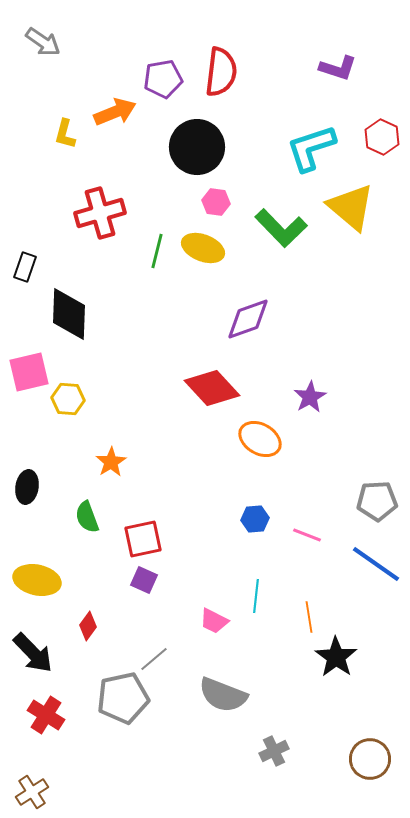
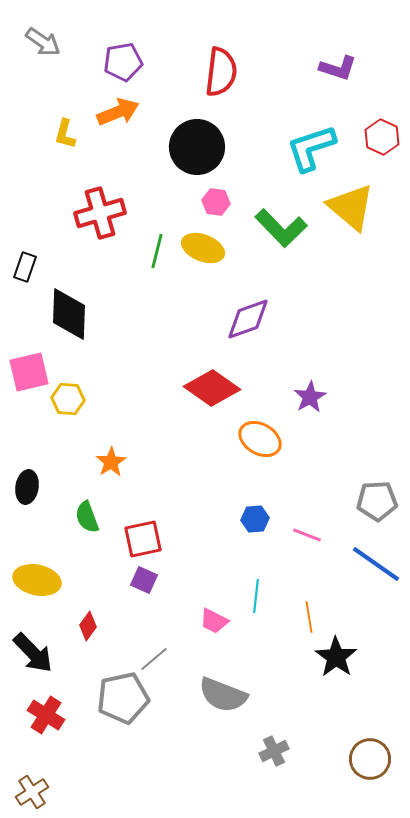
purple pentagon at (163, 79): moved 40 px left, 17 px up
orange arrow at (115, 112): moved 3 px right
red diamond at (212, 388): rotated 12 degrees counterclockwise
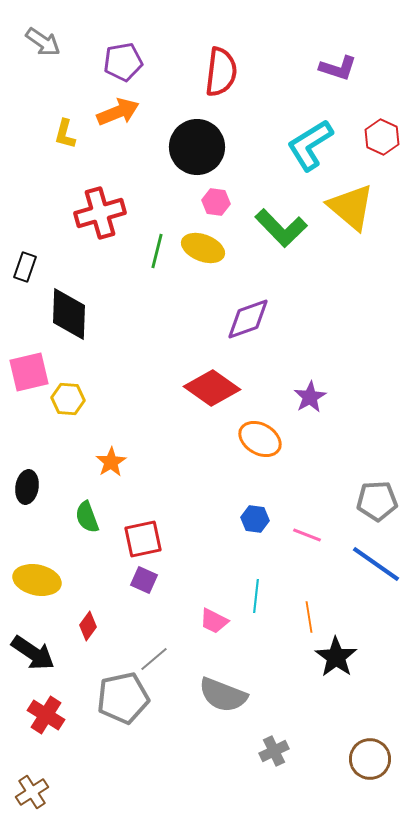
cyan L-shape at (311, 148): moved 1 px left, 3 px up; rotated 14 degrees counterclockwise
blue hexagon at (255, 519): rotated 12 degrees clockwise
black arrow at (33, 653): rotated 12 degrees counterclockwise
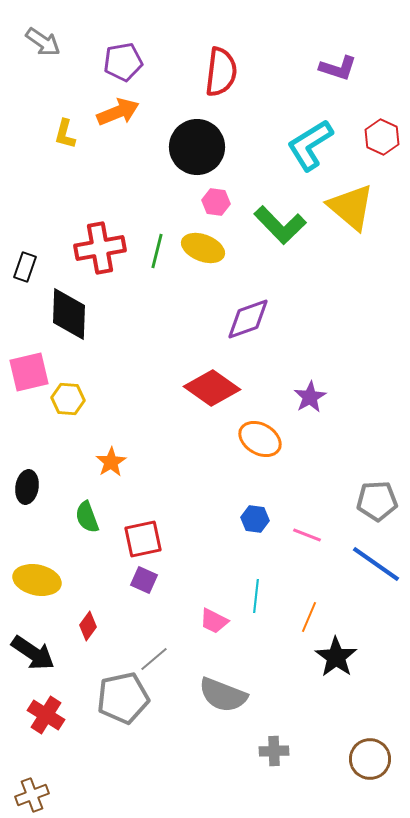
red cross at (100, 213): moved 35 px down; rotated 6 degrees clockwise
green L-shape at (281, 228): moved 1 px left, 3 px up
orange line at (309, 617): rotated 32 degrees clockwise
gray cross at (274, 751): rotated 24 degrees clockwise
brown cross at (32, 792): moved 3 px down; rotated 12 degrees clockwise
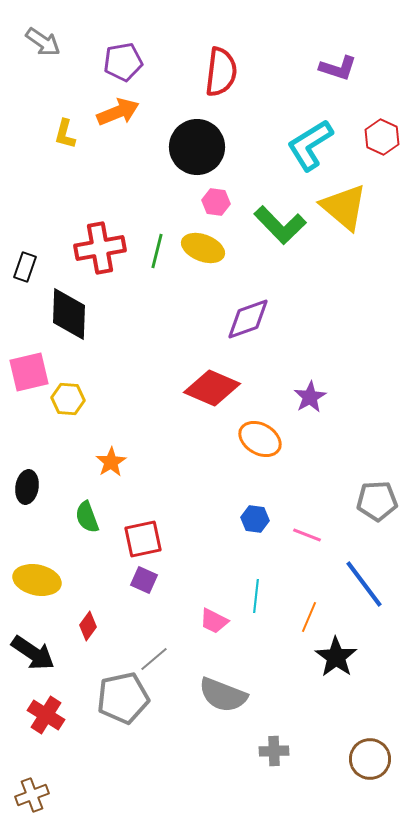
yellow triangle at (351, 207): moved 7 px left
red diamond at (212, 388): rotated 12 degrees counterclockwise
blue line at (376, 564): moved 12 px left, 20 px down; rotated 18 degrees clockwise
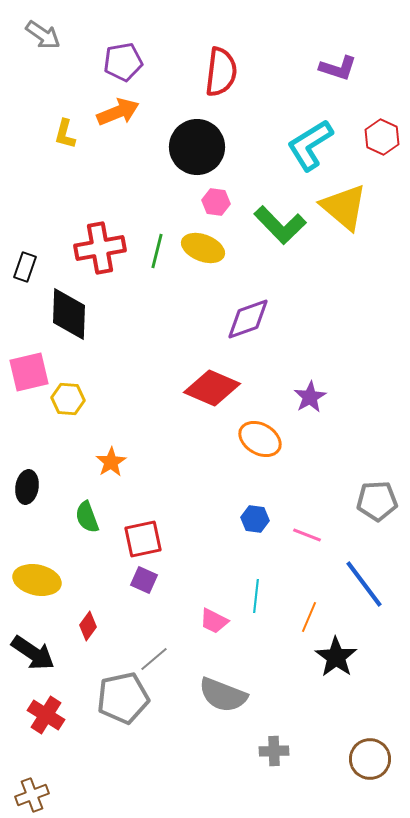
gray arrow at (43, 42): moved 7 px up
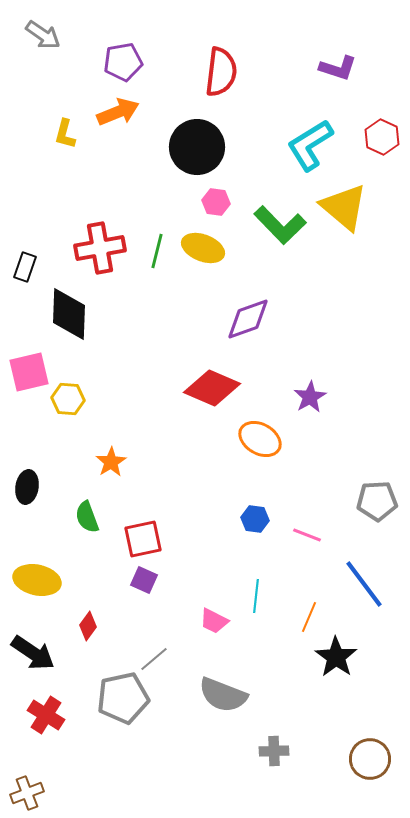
brown cross at (32, 795): moved 5 px left, 2 px up
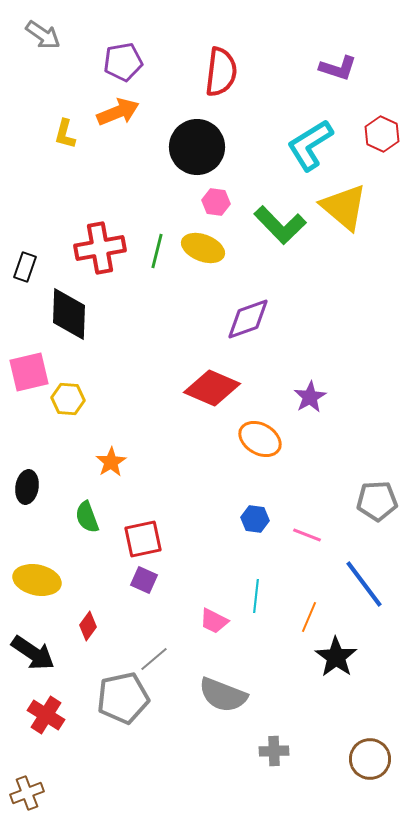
red hexagon at (382, 137): moved 3 px up
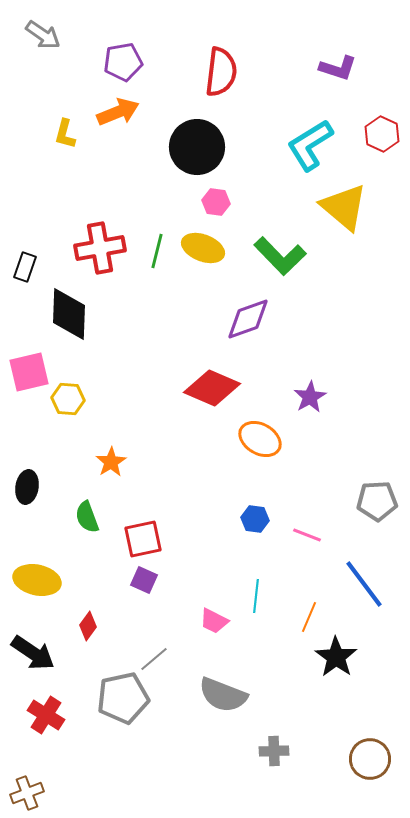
green L-shape at (280, 225): moved 31 px down
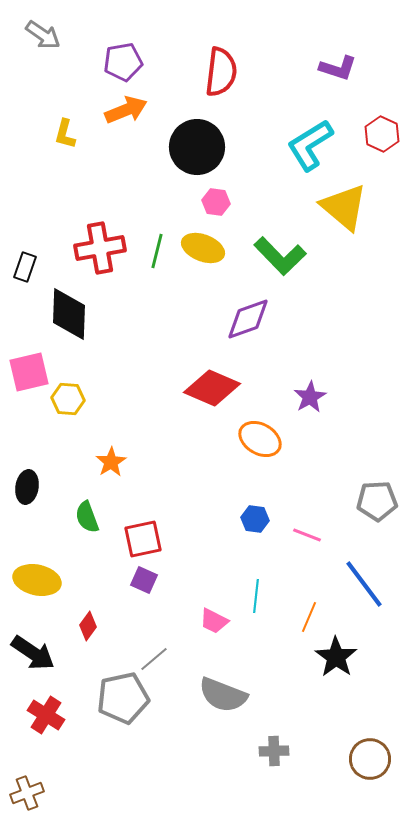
orange arrow at (118, 112): moved 8 px right, 2 px up
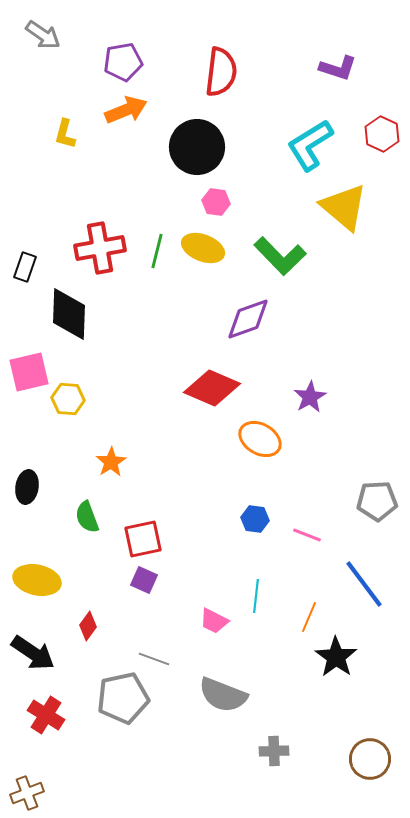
gray line at (154, 659): rotated 60 degrees clockwise
